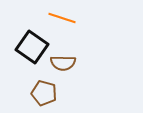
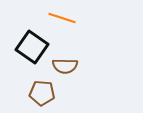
brown semicircle: moved 2 px right, 3 px down
brown pentagon: moved 2 px left; rotated 10 degrees counterclockwise
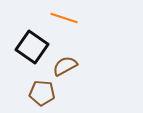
orange line: moved 2 px right
brown semicircle: rotated 150 degrees clockwise
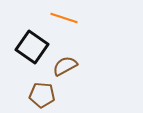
brown pentagon: moved 2 px down
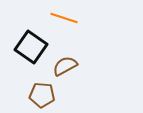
black square: moved 1 px left
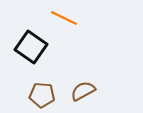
orange line: rotated 8 degrees clockwise
brown semicircle: moved 18 px right, 25 px down
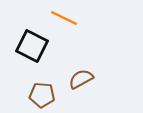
black square: moved 1 px right, 1 px up; rotated 8 degrees counterclockwise
brown semicircle: moved 2 px left, 12 px up
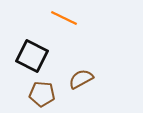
black square: moved 10 px down
brown pentagon: moved 1 px up
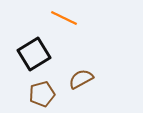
black square: moved 2 px right, 2 px up; rotated 32 degrees clockwise
brown pentagon: rotated 20 degrees counterclockwise
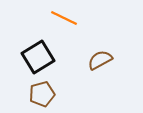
black square: moved 4 px right, 3 px down
brown semicircle: moved 19 px right, 19 px up
